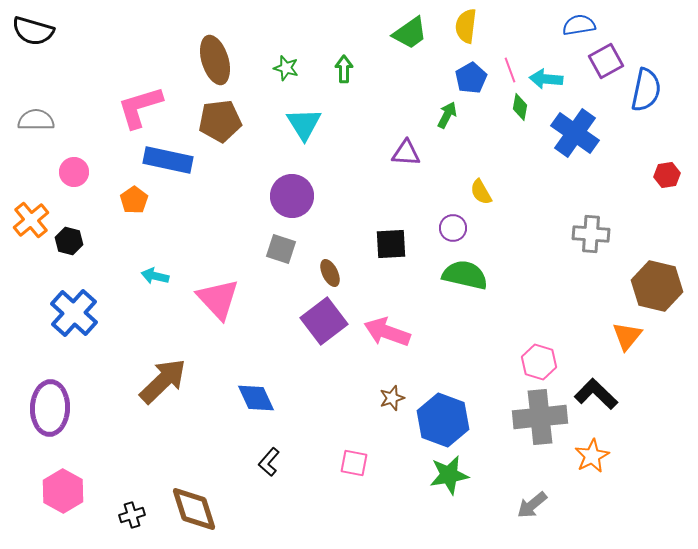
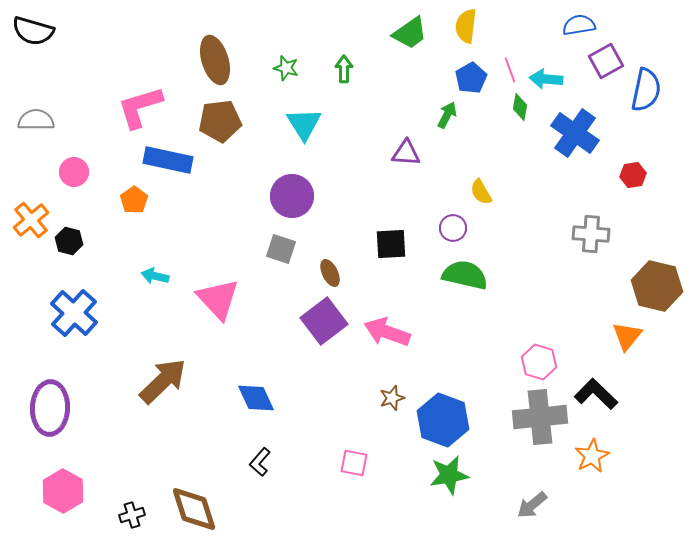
red hexagon at (667, 175): moved 34 px left
black L-shape at (269, 462): moved 9 px left
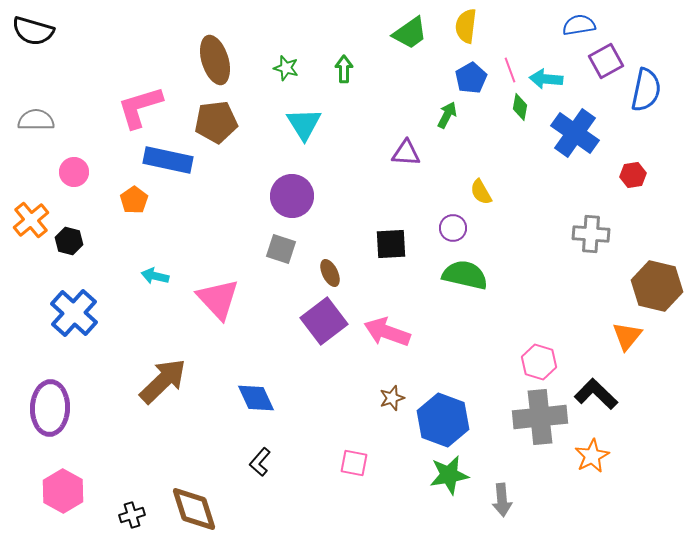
brown pentagon at (220, 121): moved 4 px left, 1 px down
gray arrow at (532, 505): moved 30 px left, 5 px up; rotated 56 degrees counterclockwise
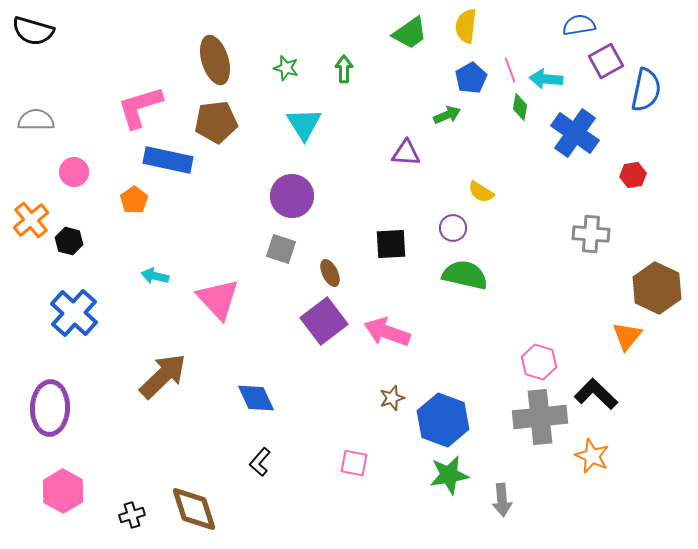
green arrow at (447, 115): rotated 40 degrees clockwise
yellow semicircle at (481, 192): rotated 28 degrees counterclockwise
brown hexagon at (657, 286): moved 2 px down; rotated 12 degrees clockwise
brown arrow at (163, 381): moved 5 px up
orange star at (592, 456): rotated 20 degrees counterclockwise
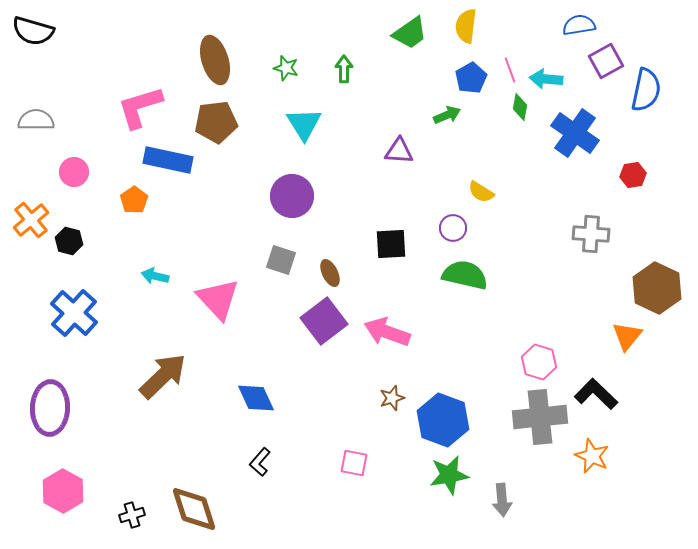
purple triangle at (406, 153): moved 7 px left, 2 px up
gray square at (281, 249): moved 11 px down
